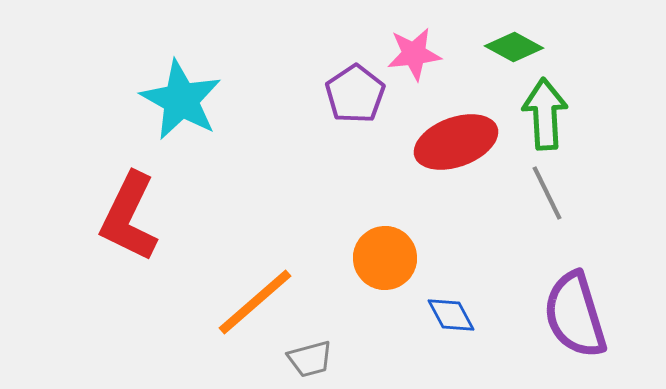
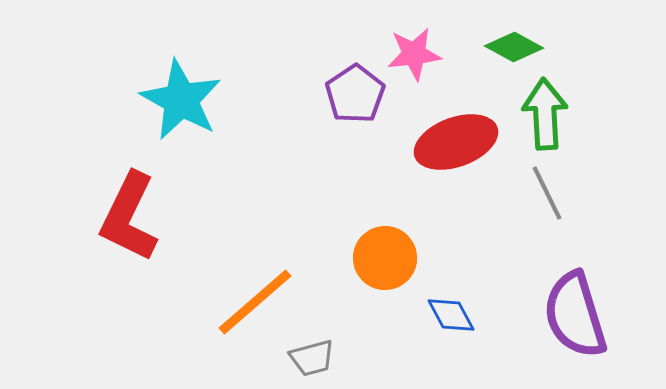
gray trapezoid: moved 2 px right, 1 px up
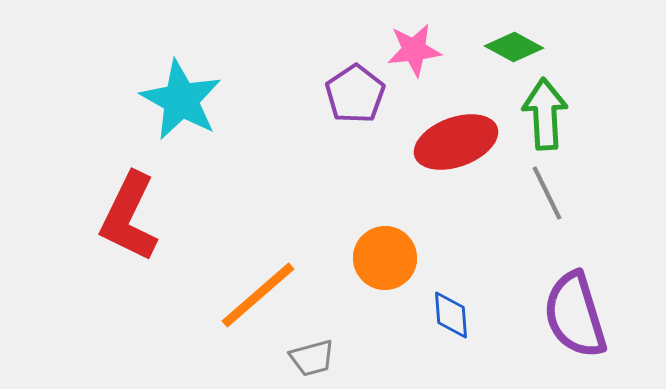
pink star: moved 4 px up
orange line: moved 3 px right, 7 px up
blue diamond: rotated 24 degrees clockwise
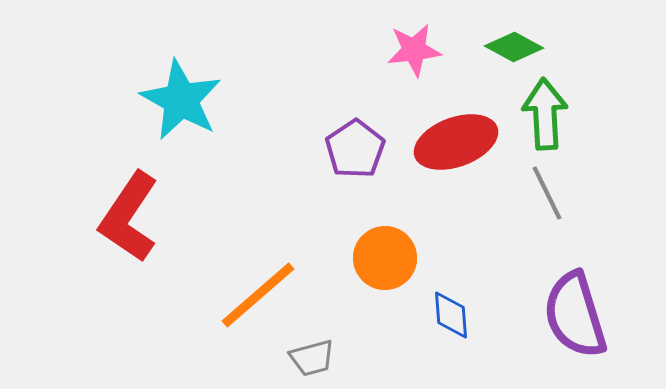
purple pentagon: moved 55 px down
red L-shape: rotated 8 degrees clockwise
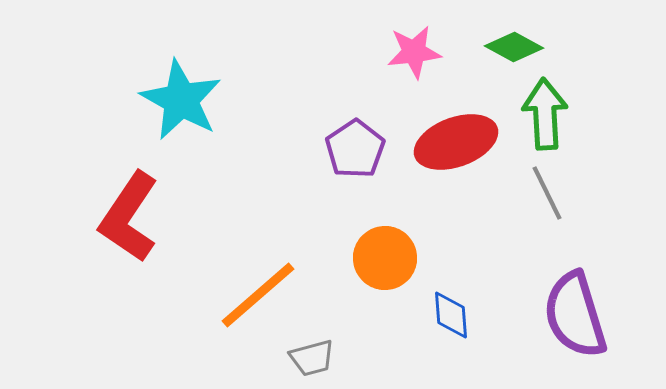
pink star: moved 2 px down
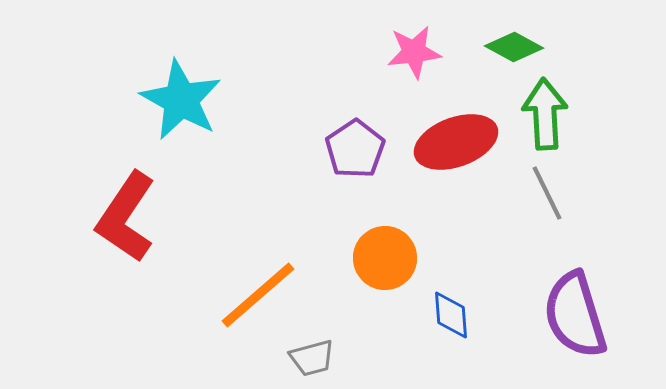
red L-shape: moved 3 px left
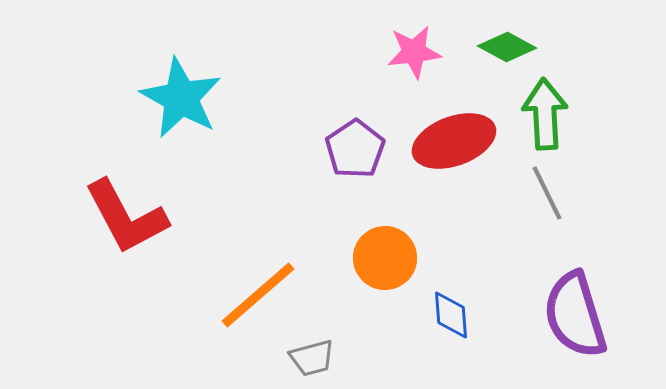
green diamond: moved 7 px left
cyan star: moved 2 px up
red ellipse: moved 2 px left, 1 px up
red L-shape: rotated 62 degrees counterclockwise
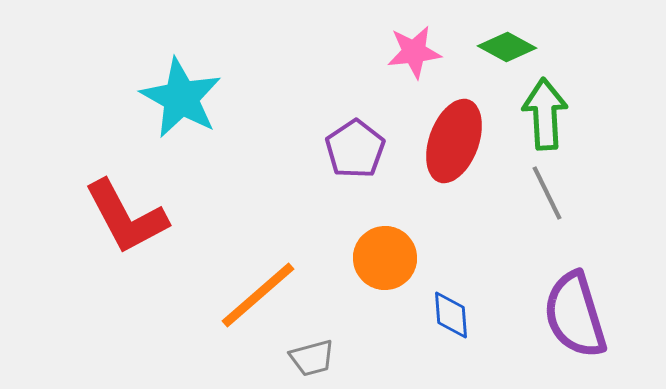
red ellipse: rotated 50 degrees counterclockwise
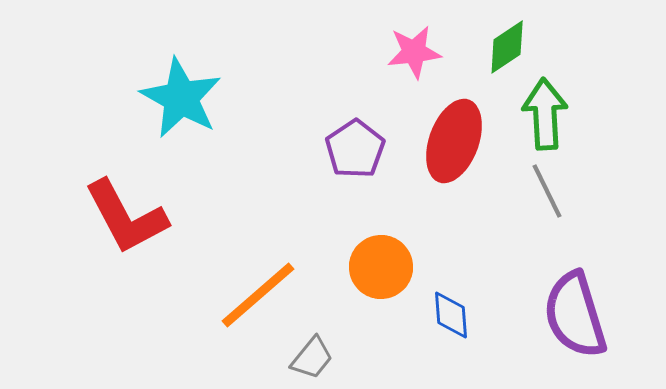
green diamond: rotated 62 degrees counterclockwise
gray line: moved 2 px up
orange circle: moved 4 px left, 9 px down
gray trapezoid: rotated 36 degrees counterclockwise
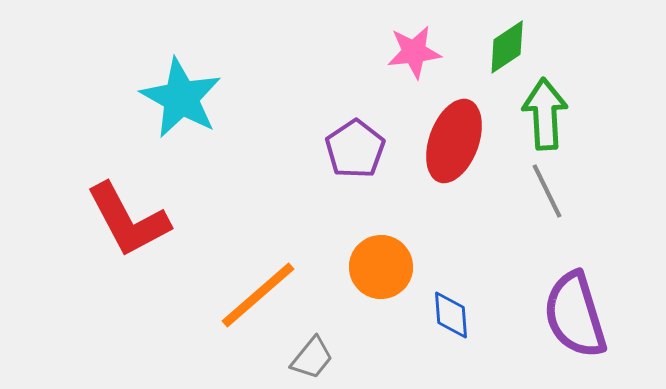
red L-shape: moved 2 px right, 3 px down
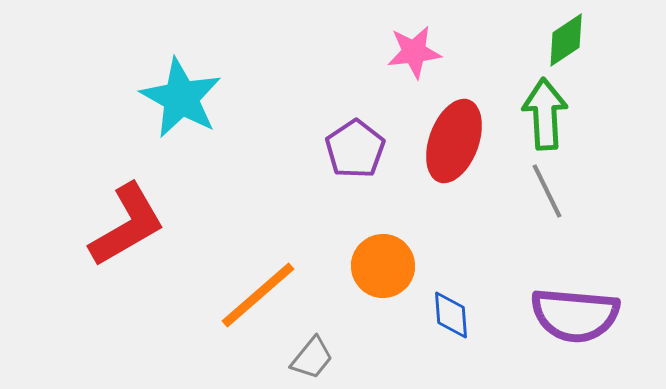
green diamond: moved 59 px right, 7 px up
red L-shape: moved 1 px left, 5 px down; rotated 92 degrees counterclockwise
orange circle: moved 2 px right, 1 px up
purple semicircle: rotated 68 degrees counterclockwise
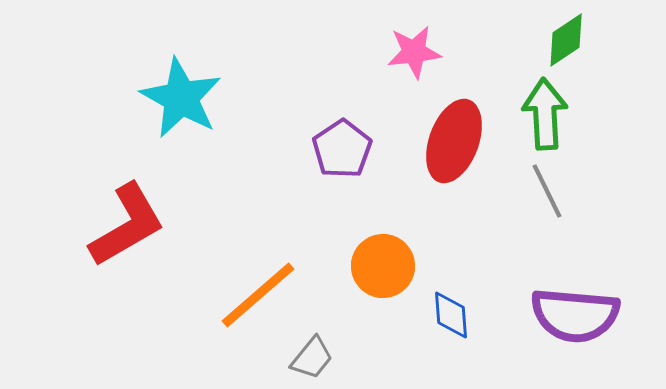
purple pentagon: moved 13 px left
